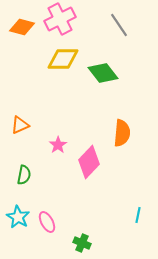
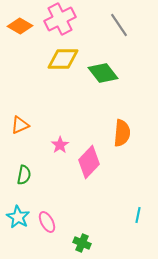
orange diamond: moved 2 px left, 1 px up; rotated 15 degrees clockwise
pink star: moved 2 px right
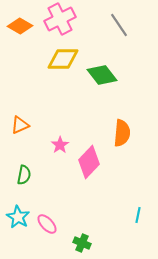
green diamond: moved 1 px left, 2 px down
pink ellipse: moved 2 px down; rotated 15 degrees counterclockwise
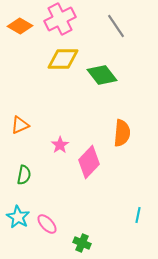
gray line: moved 3 px left, 1 px down
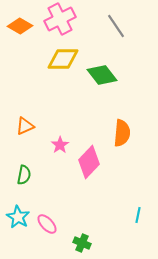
orange triangle: moved 5 px right, 1 px down
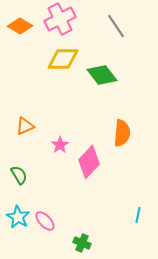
green semicircle: moved 5 px left; rotated 42 degrees counterclockwise
pink ellipse: moved 2 px left, 3 px up
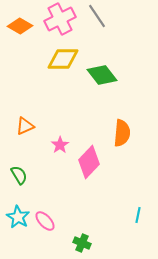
gray line: moved 19 px left, 10 px up
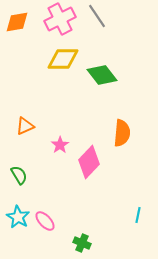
orange diamond: moved 3 px left, 4 px up; rotated 40 degrees counterclockwise
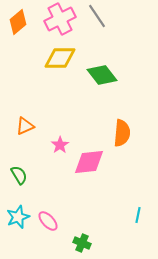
orange diamond: moved 1 px right; rotated 30 degrees counterclockwise
yellow diamond: moved 3 px left, 1 px up
pink diamond: rotated 40 degrees clockwise
cyan star: rotated 20 degrees clockwise
pink ellipse: moved 3 px right
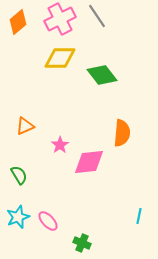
cyan line: moved 1 px right, 1 px down
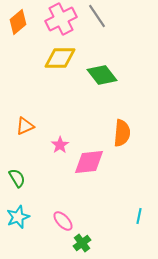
pink cross: moved 1 px right
green semicircle: moved 2 px left, 3 px down
pink ellipse: moved 15 px right
green cross: rotated 30 degrees clockwise
